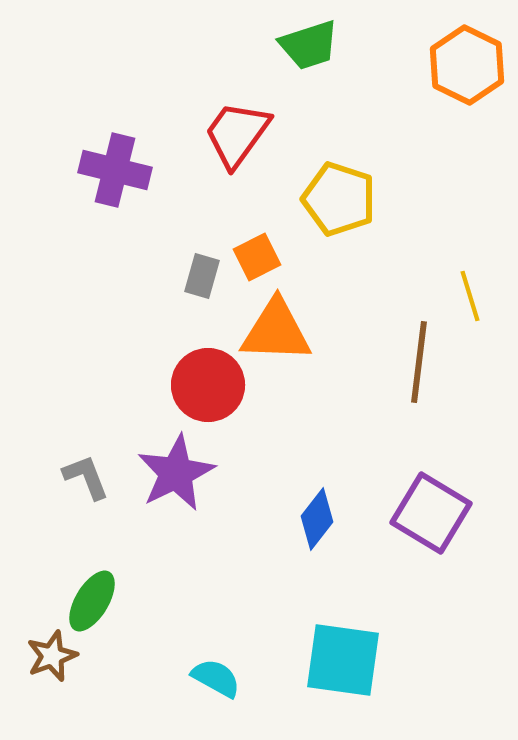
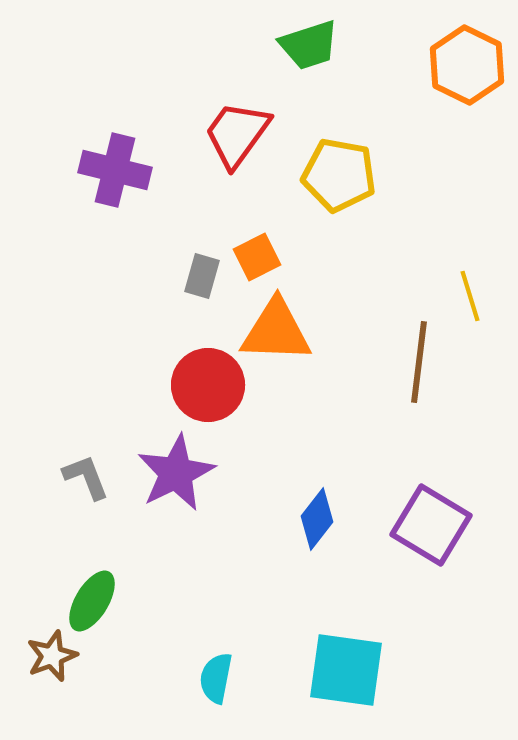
yellow pentagon: moved 24 px up; rotated 8 degrees counterclockwise
purple square: moved 12 px down
cyan square: moved 3 px right, 10 px down
cyan semicircle: rotated 108 degrees counterclockwise
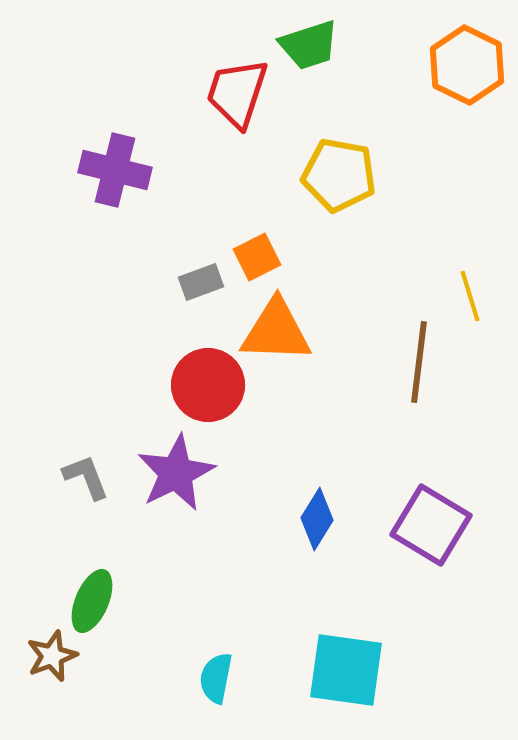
red trapezoid: moved 41 px up; rotated 18 degrees counterclockwise
gray rectangle: moved 1 px left, 6 px down; rotated 54 degrees clockwise
blue diamond: rotated 6 degrees counterclockwise
green ellipse: rotated 8 degrees counterclockwise
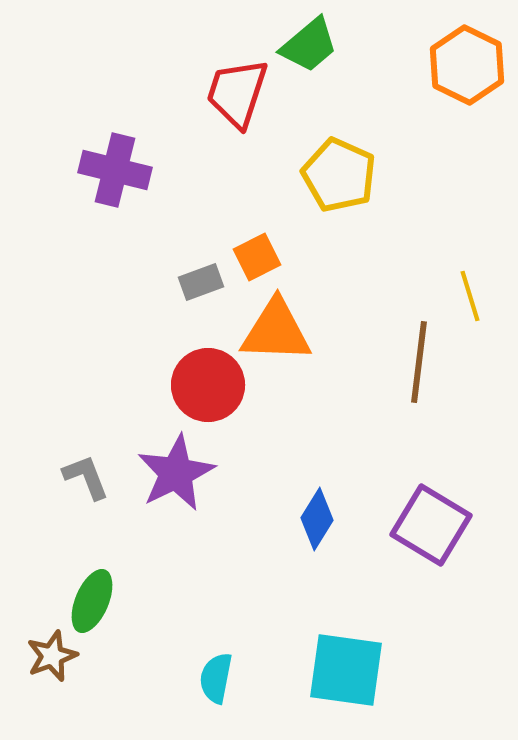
green trapezoid: rotated 22 degrees counterclockwise
yellow pentagon: rotated 14 degrees clockwise
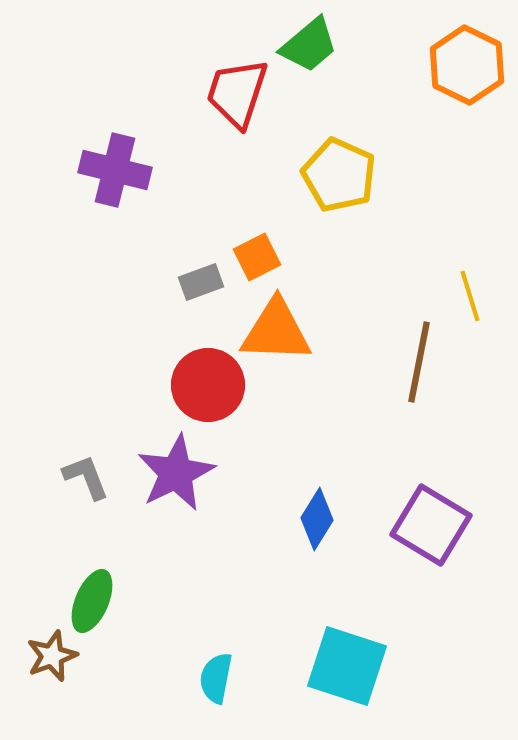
brown line: rotated 4 degrees clockwise
cyan square: moved 1 px right, 4 px up; rotated 10 degrees clockwise
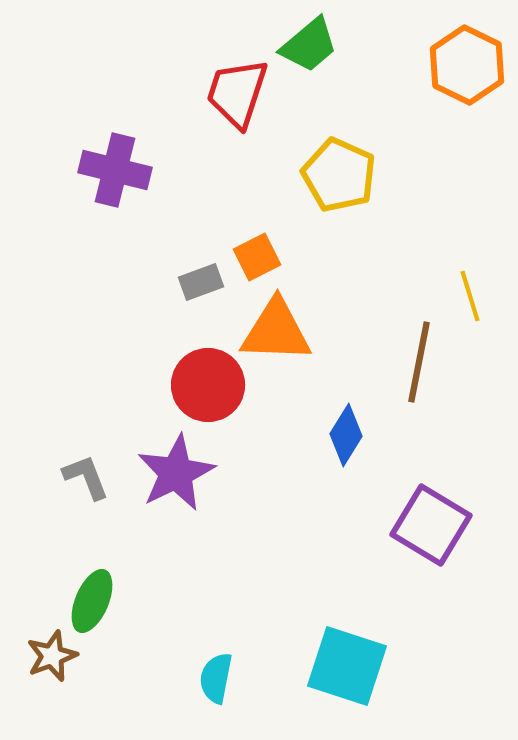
blue diamond: moved 29 px right, 84 px up
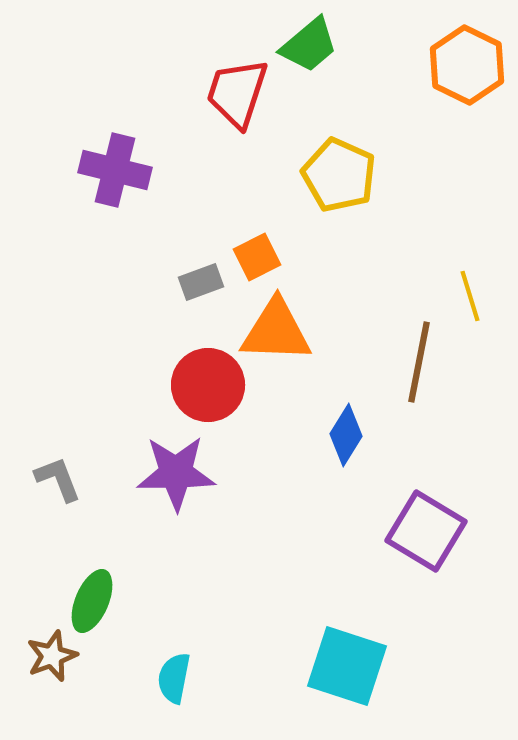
purple star: rotated 26 degrees clockwise
gray L-shape: moved 28 px left, 2 px down
purple square: moved 5 px left, 6 px down
cyan semicircle: moved 42 px left
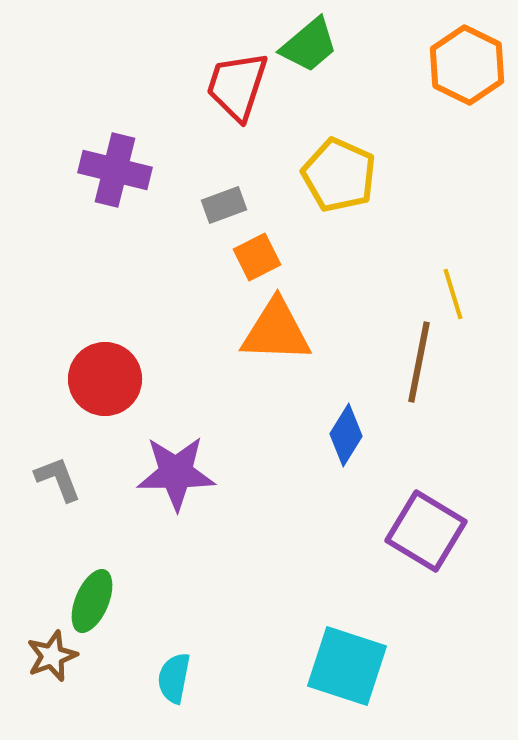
red trapezoid: moved 7 px up
gray rectangle: moved 23 px right, 77 px up
yellow line: moved 17 px left, 2 px up
red circle: moved 103 px left, 6 px up
